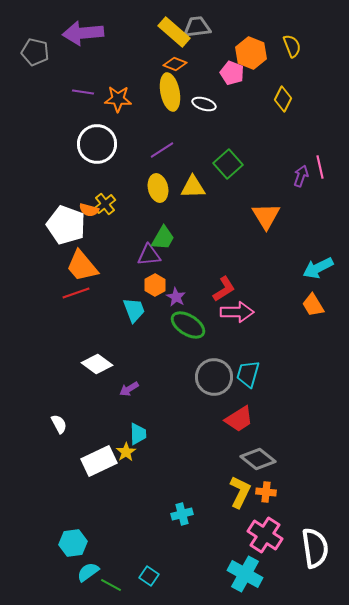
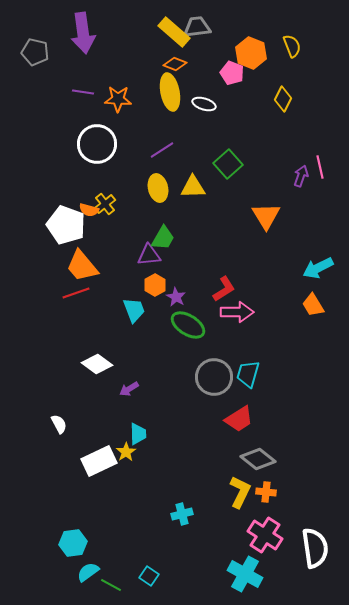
purple arrow at (83, 33): rotated 93 degrees counterclockwise
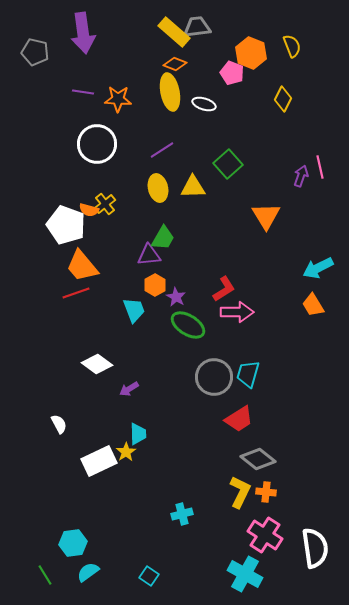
green line at (111, 585): moved 66 px left, 10 px up; rotated 30 degrees clockwise
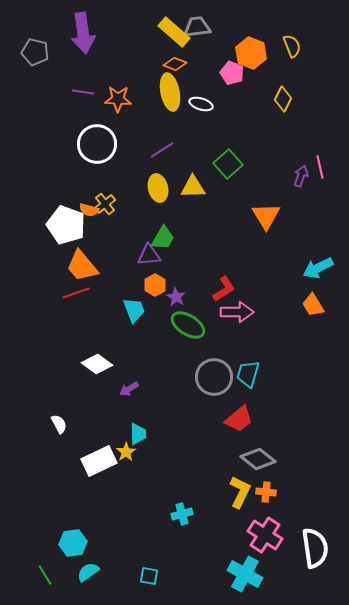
white ellipse at (204, 104): moved 3 px left
red trapezoid at (239, 419): rotated 8 degrees counterclockwise
cyan square at (149, 576): rotated 24 degrees counterclockwise
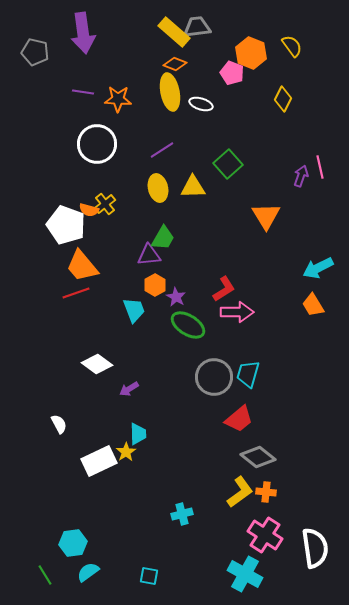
yellow semicircle at (292, 46): rotated 15 degrees counterclockwise
gray diamond at (258, 459): moved 2 px up
yellow L-shape at (240, 492): rotated 28 degrees clockwise
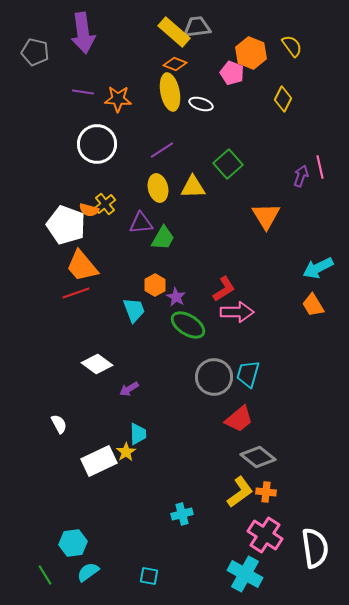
purple triangle at (149, 255): moved 8 px left, 32 px up
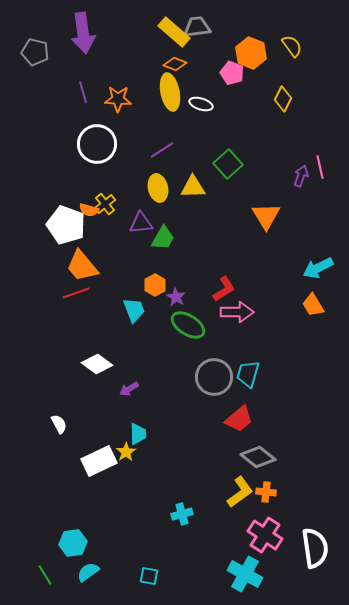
purple line at (83, 92): rotated 65 degrees clockwise
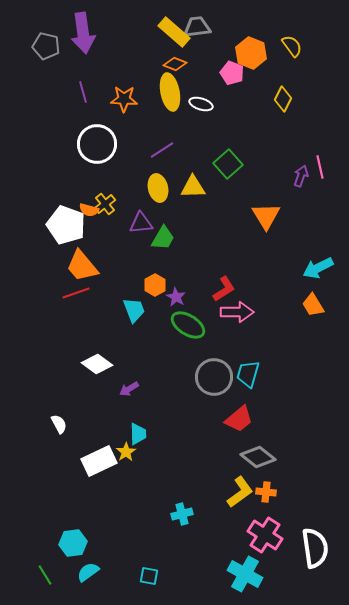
gray pentagon at (35, 52): moved 11 px right, 6 px up
orange star at (118, 99): moved 6 px right
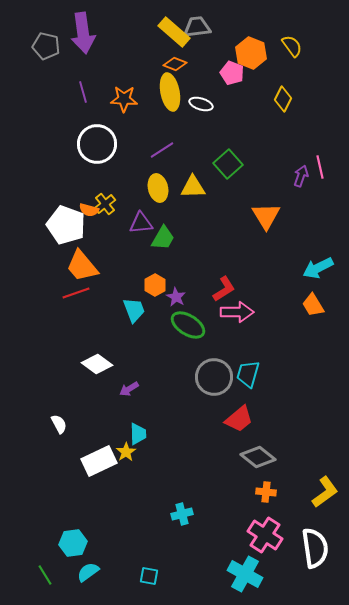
yellow L-shape at (240, 492): moved 85 px right
